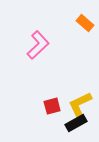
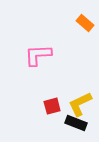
pink L-shape: moved 10 px down; rotated 140 degrees counterclockwise
black rectangle: rotated 50 degrees clockwise
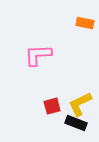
orange rectangle: rotated 30 degrees counterclockwise
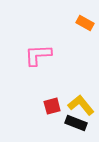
orange rectangle: rotated 18 degrees clockwise
yellow L-shape: moved 1 px right, 1 px down; rotated 76 degrees clockwise
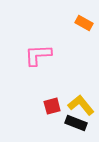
orange rectangle: moved 1 px left
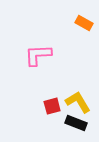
yellow L-shape: moved 3 px left, 3 px up; rotated 8 degrees clockwise
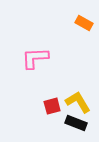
pink L-shape: moved 3 px left, 3 px down
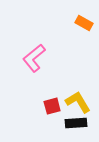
pink L-shape: moved 1 px left; rotated 36 degrees counterclockwise
black rectangle: rotated 25 degrees counterclockwise
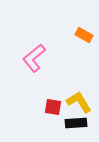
orange rectangle: moved 12 px down
yellow L-shape: moved 1 px right
red square: moved 1 px right, 1 px down; rotated 24 degrees clockwise
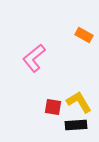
black rectangle: moved 2 px down
